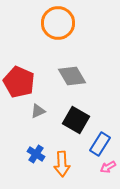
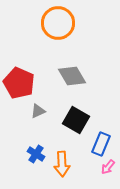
red pentagon: moved 1 px down
blue rectangle: moved 1 px right; rotated 10 degrees counterclockwise
pink arrow: rotated 21 degrees counterclockwise
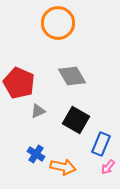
orange arrow: moved 1 px right, 3 px down; rotated 75 degrees counterclockwise
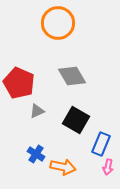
gray triangle: moved 1 px left
pink arrow: rotated 28 degrees counterclockwise
